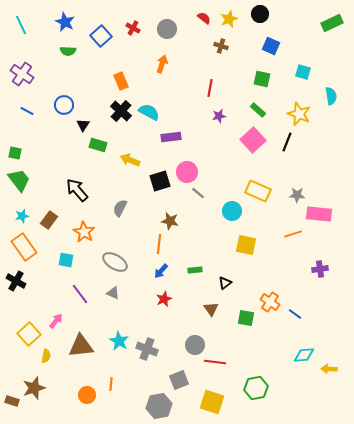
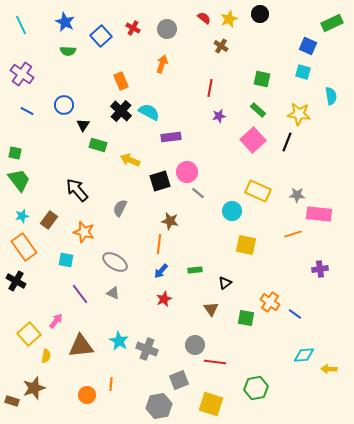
brown cross at (221, 46): rotated 16 degrees clockwise
blue square at (271, 46): moved 37 px right
yellow star at (299, 114): rotated 15 degrees counterclockwise
orange star at (84, 232): rotated 15 degrees counterclockwise
yellow square at (212, 402): moved 1 px left, 2 px down
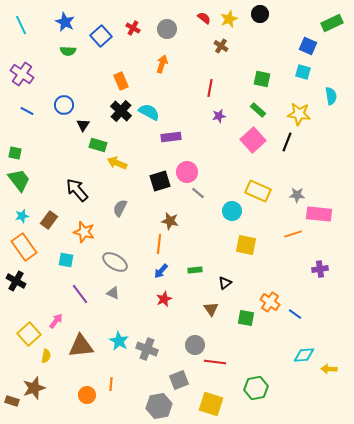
yellow arrow at (130, 160): moved 13 px left, 3 px down
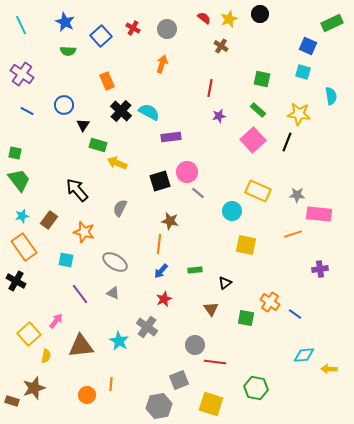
orange rectangle at (121, 81): moved 14 px left
gray cross at (147, 349): moved 22 px up; rotated 15 degrees clockwise
green hexagon at (256, 388): rotated 20 degrees clockwise
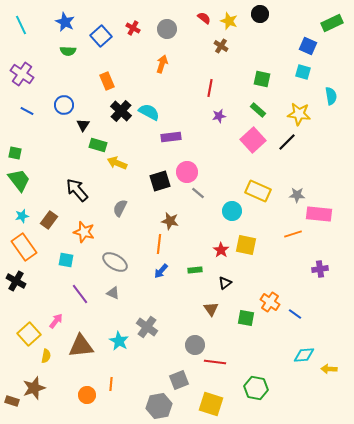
yellow star at (229, 19): moved 2 px down; rotated 30 degrees counterclockwise
black line at (287, 142): rotated 24 degrees clockwise
red star at (164, 299): moved 57 px right, 49 px up; rotated 14 degrees counterclockwise
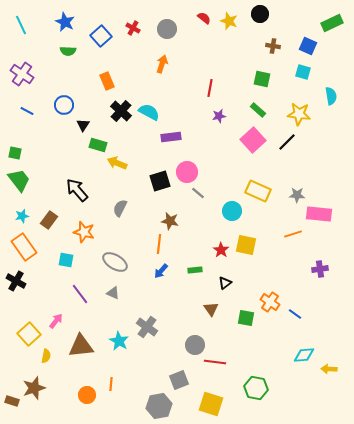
brown cross at (221, 46): moved 52 px right; rotated 24 degrees counterclockwise
